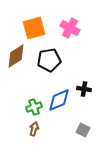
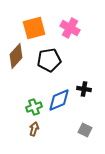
brown diamond: rotated 15 degrees counterclockwise
gray square: moved 2 px right
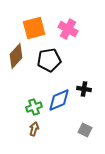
pink cross: moved 2 px left, 1 px down
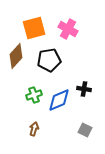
green cross: moved 12 px up
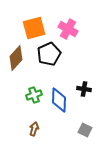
brown diamond: moved 2 px down
black pentagon: moved 6 px up; rotated 15 degrees counterclockwise
blue diamond: rotated 65 degrees counterclockwise
